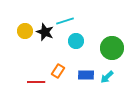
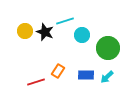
cyan circle: moved 6 px right, 6 px up
green circle: moved 4 px left
red line: rotated 18 degrees counterclockwise
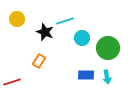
yellow circle: moved 8 px left, 12 px up
cyan circle: moved 3 px down
orange rectangle: moved 19 px left, 10 px up
cyan arrow: rotated 56 degrees counterclockwise
red line: moved 24 px left
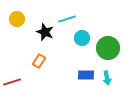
cyan line: moved 2 px right, 2 px up
cyan arrow: moved 1 px down
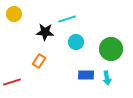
yellow circle: moved 3 px left, 5 px up
black star: rotated 18 degrees counterclockwise
cyan circle: moved 6 px left, 4 px down
green circle: moved 3 px right, 1 px down
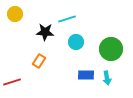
yellow circle: moved 1 px right
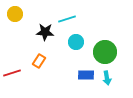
green circle: moved 6 px left, 3 px down
red line: moved 9 px up
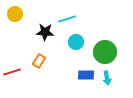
red line: moved 1 px up
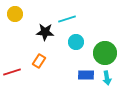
green circle: moved 1 px down
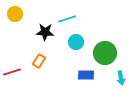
cyan arrow: moved 14 px right
